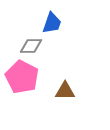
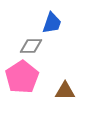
pink pentagon: rotated 12 degrees clockwise
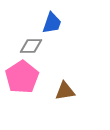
brown triangle: rotated 10 degrees counterclockwise
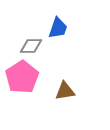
blue trapezoid: moved 6 px right, 5 px down
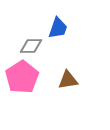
brown triangle: moved 3 px right, 11 px up
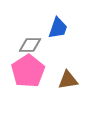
gray diamond: moved 1 px left, 1 px up
pink pentagon: moved 6 px right, 6 px up
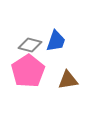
blue trapezoid: moved 2 px left, 13 px down
gray diamond: rotated 15 degrees clockwise
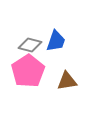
brown triangle: moved 1 px left, 1 px down
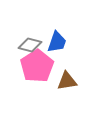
blue trapezoid: moved 1 px right, 1 px down
pink pentagon: moved 9 px right, 5 px up
